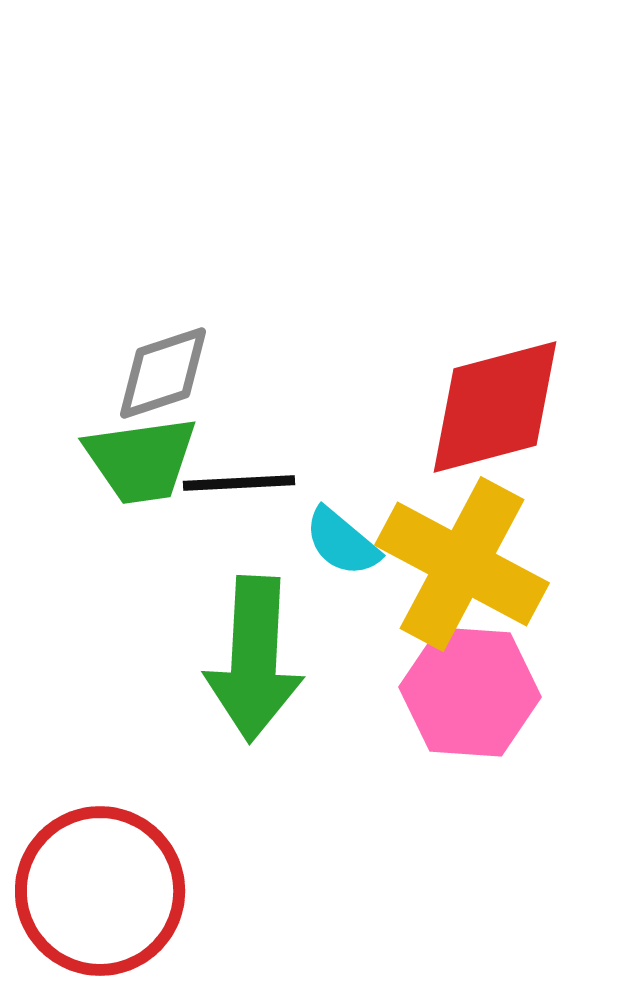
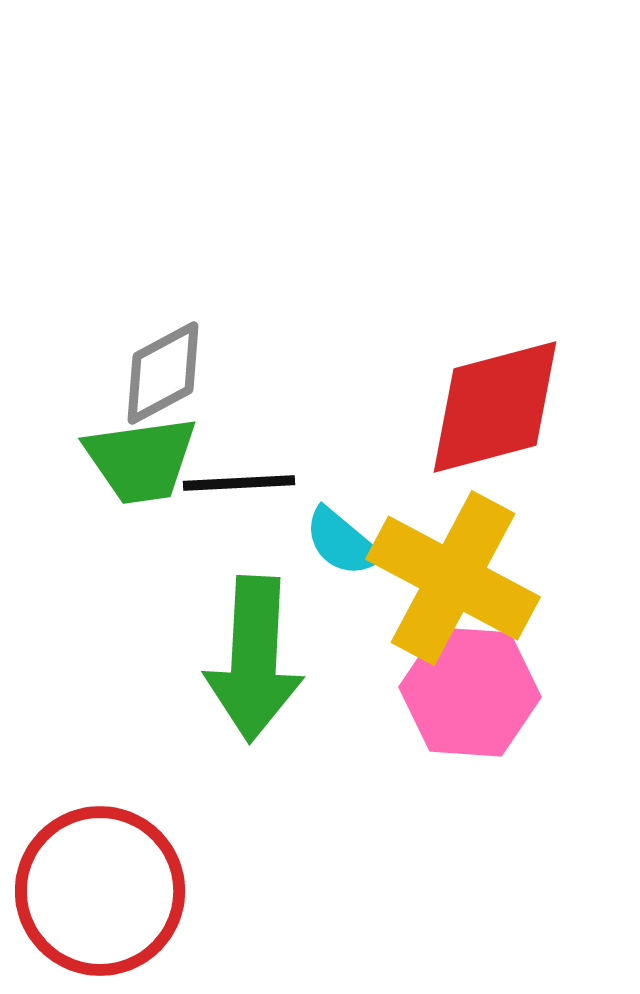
gray diamond: rotated 10 degrees counterclockwise
yellow cross: moved 9 px left, 14 px down
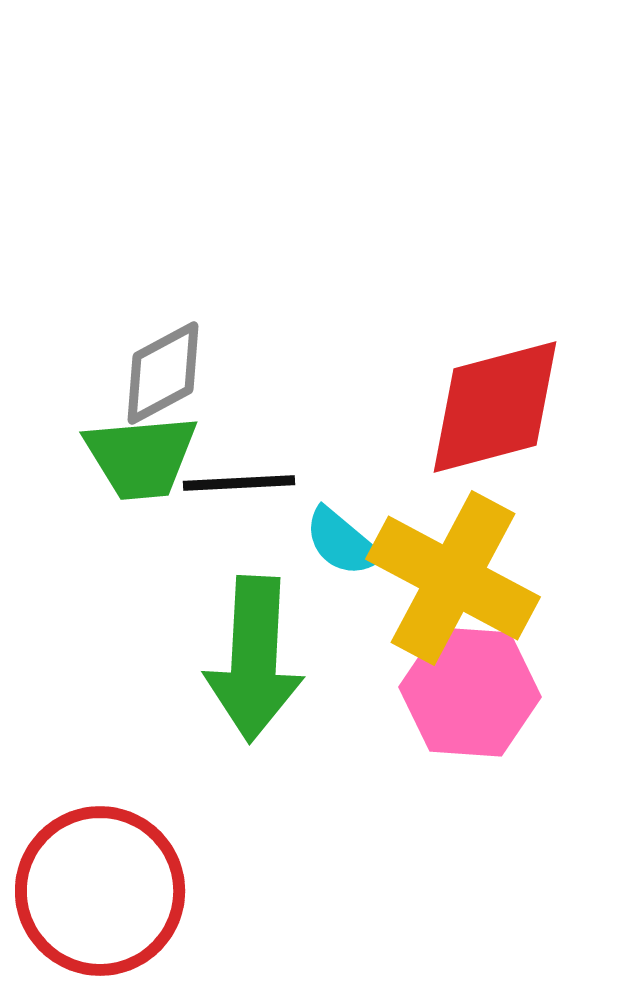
green trapezoid: moved 3 px up; rotated 3 degrees clockwise
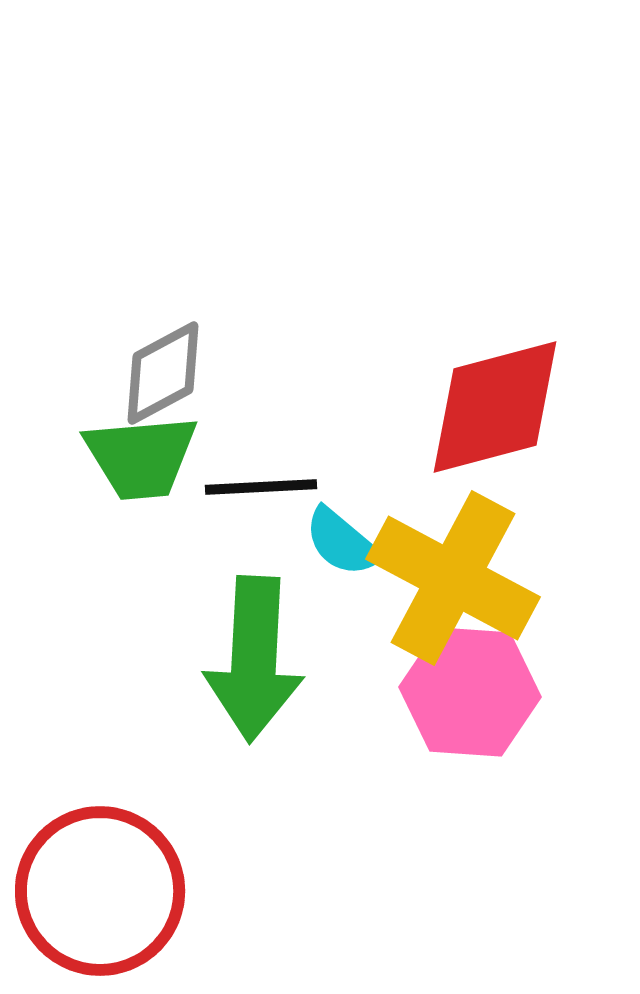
black line: moved 22 px right, 4 px down
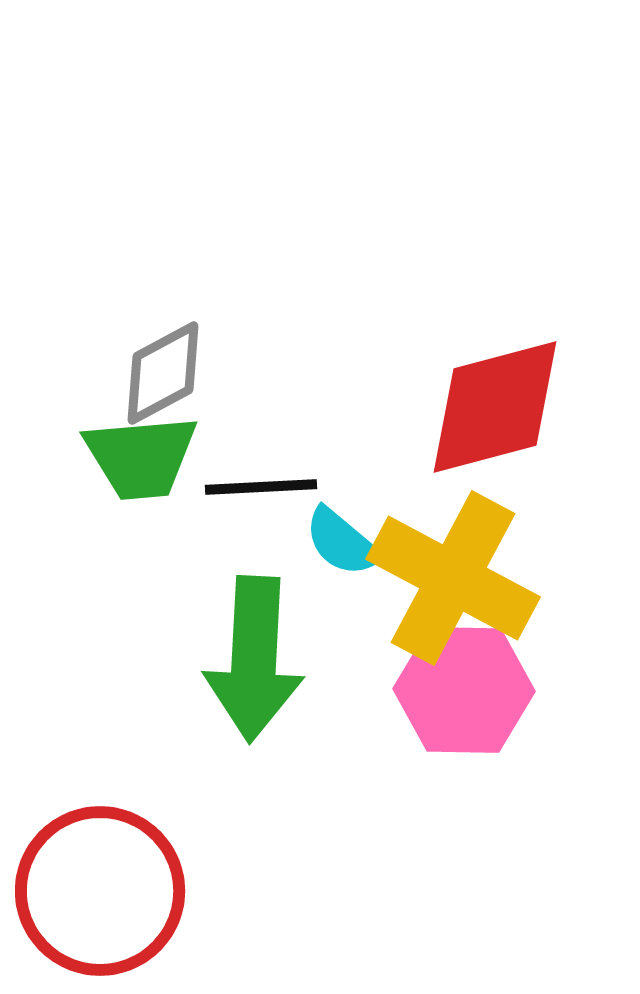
pink hexagon: moved 6 px left, 2 px up; rotated 3 degrees counterclockwise
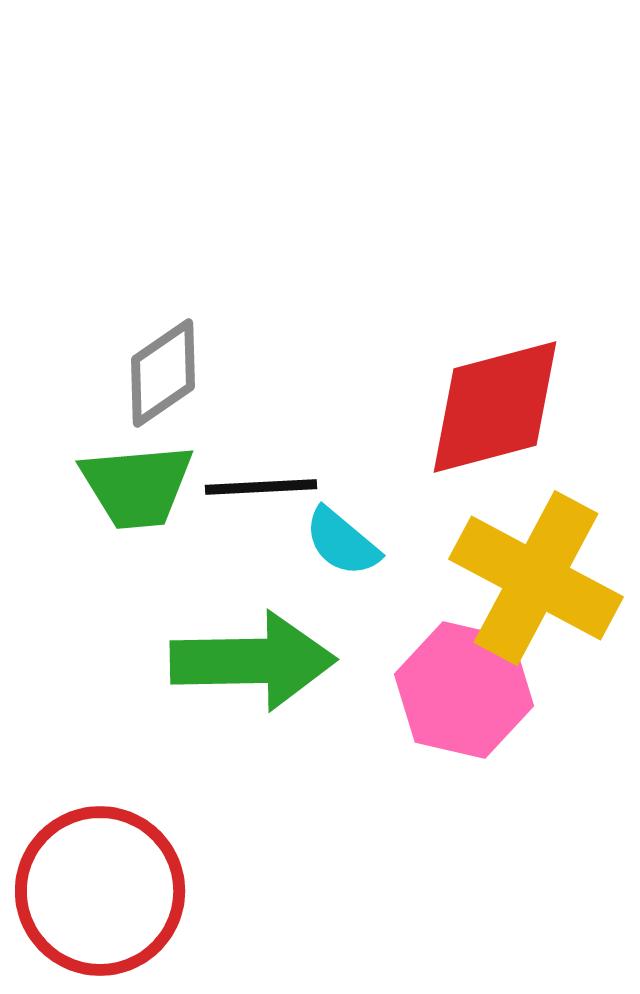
gray diamond: rotated 6 degrees counterclockwise
green trapezoid: moved 4 px left, 29 px down
yellow cross: moved 83 px right
green arrow: moved 1 px left, 2 px down; rotated 94 degrees counterclockwise
pink hexagon: rotated 12 degrees clockwise
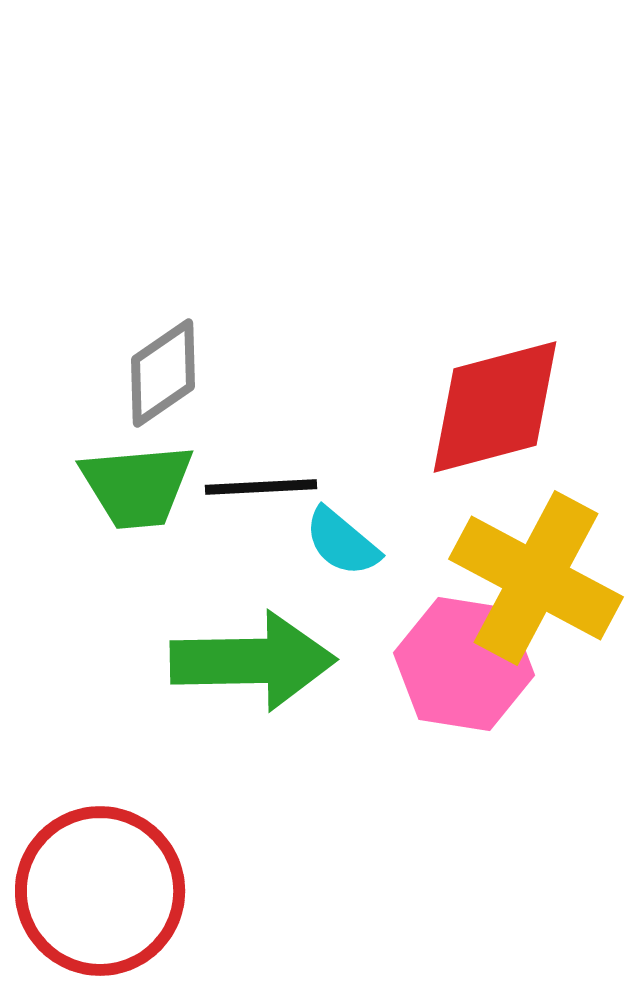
pink hexagon: moved 26 px up; rotated 4 degrees counterclockwise
